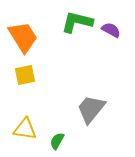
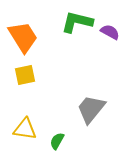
purple semicircle: moved 1 px left, 2 px down
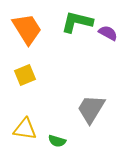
purple semicircle: moved 2 px left, 1 px down
orange trapezoid: moved 4 px right, 8 px up
yellow square: rotated 10 degrees counterclockwise
gray trapezoid: rotated 8 degrees counterclockwise
green semicircle: rotated 102 degrees counterclockwise
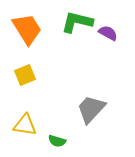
gray trapezoid: rotated 12 degrees clockwise
yellow triangle: moved 4 px up
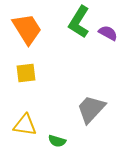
green L-shape: moved 2 px right; rotated 72 degrees counterclockwise
yellow square: moved 1 px right, 2 px up; rotated 15 degrees clockwise
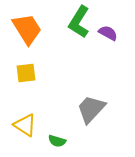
yellow triangle: rotated 25 degrees clockwise
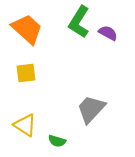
orange trapezoid: rotated 16 degrees counterclockwise
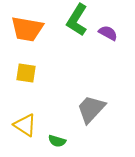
green L-shape: moved 2 px left, 2 px up
orange trapezoid: rotated 148 degrees clockwise
yellow square: rotated 15 degrees clockwise
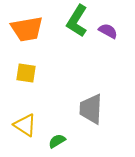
green L-shape: moved 1 px down
orange trapezoid: rotated 20 degrees counterclockwise
purple semicircle: moved 2 px up
gray trapezoid: rotated 40 degrees counterclockwise
green semicircle: rotated 132 degrees clockwise
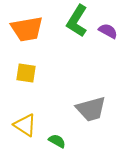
gray trapezoid: rotated 108 degrees counterclockwise
green semicircle: rotated 60 degrees clockwise
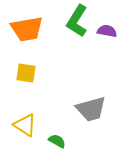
purple semicircle: moved 1 px left; rotated 18 degrees counterclockwise
